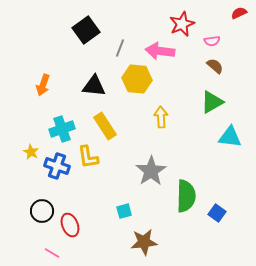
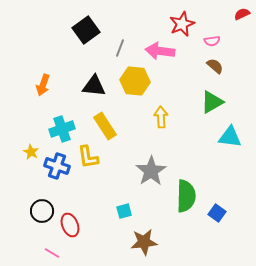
red semicircle: moved 3 px right, 1 px down
yellow hexagon: moved 2 px left, 2 px down
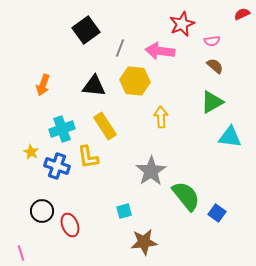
green semicircle: rotated 40 degrees counterclockwise
pink line: moved 31 px left; rotated 42 degrees clockwise
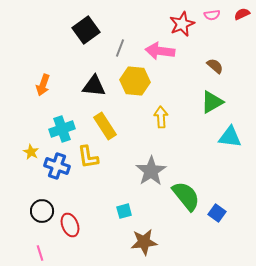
pink semicircle: moved 26 px up
pink line: moved 19 px right
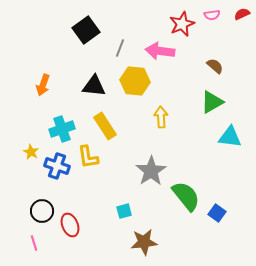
pink line: moved 6 px left, 10 px up
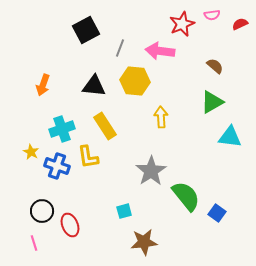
red semicircle: moved 2 px left, 10 px down
black square: rotated 8 degrees clockwise
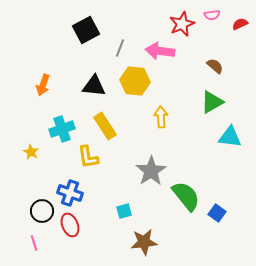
blue cross: moved 13 px right, 27 px down
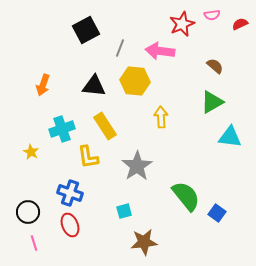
gray star: moved 14 px left, 5 px up
black circle: moved 14 px left, 1 px down
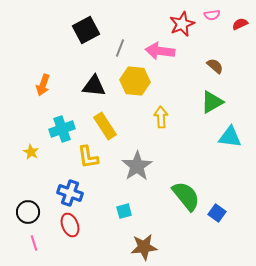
brown star: moved 5 px down
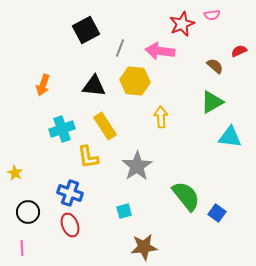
red semicircle: moved 1 px left, 27 px down
yellow star: moved 16 px left, 21 px down
pink line: moved 12 px left, 5 px down; rotated 14 degrees clockwise
